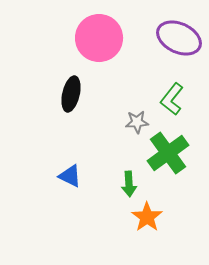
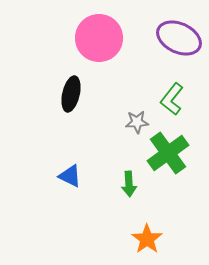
orange star: moved 22 px down
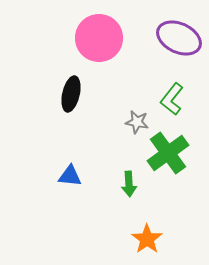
gray star: rotated 15 degrees clockwise
blue triangle: rotated 20 degrees counterclockwise
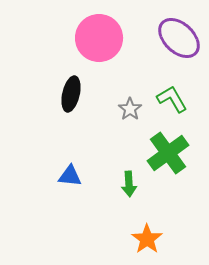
purple ellipse: rotated 18 degrees clockwise
green L-shape: rotated 112 degrees clockwise
gray star: moved 7 px left, 13 px up; rotated 25 degrees clockwise
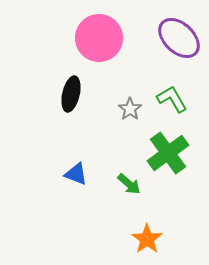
blue triangle: moved 6 px right, 2 px up; rotated 15 degrees clockwise
green arrow: rotated 45 degrees counterclockwise
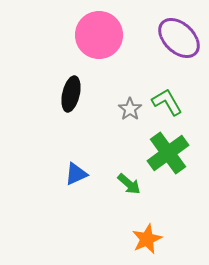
pink circle: moved 3 px up
green L-shape: moved 5 px left, 3 px down
blue triangle: rotated 45 degrees counterclockwise
orange star: rotated 12 degrees clockwise
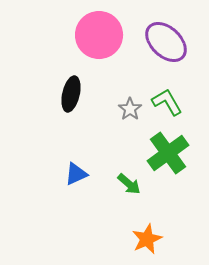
purple ellipse: moved 13 px left, 4 px down
